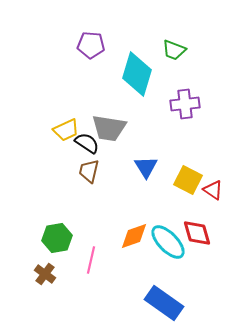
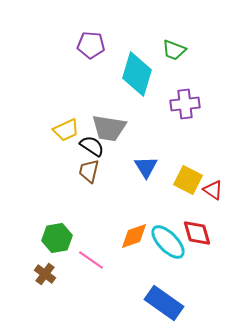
black semicircle: moved 5 px right, 3 px down
pink line: rotated 68 degrees counterclockwise
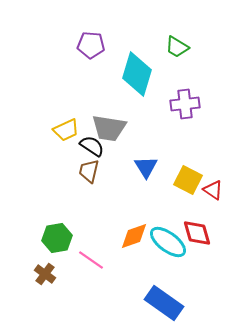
green trapezoid: moved 3 px right, 3 px up; rotated 10 degrees clockwise
cyan ellipse: rotated 9 degrees counterclockwise
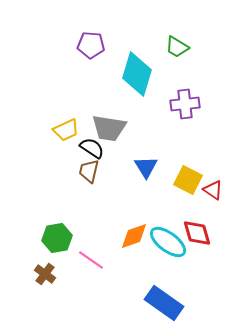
black semicircle: moved 2 px down
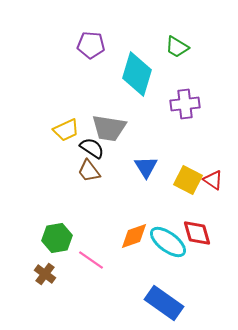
brown trapezoid: rotated 50 degrees counterclockwise
red triangle: moved 10 px up
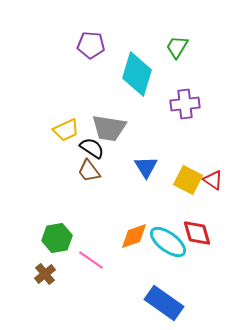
green trapezoid: rotated 90 degrees clockwise
brown cross: rotated 15 degrees clockwise
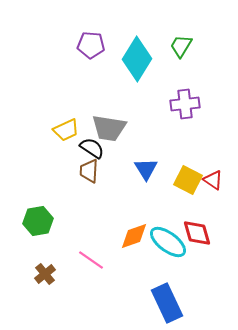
green trapezoid: moved 4 px right, 1 px up
cyan diamond: moved 15 px up; rotated 15 degrees clockwise
blue triangle: moved 2 px down
brown trapezoid: rotated 40 degrees clockwise
green hexagon: moved 19 px left, 17 px up
blue rectangle: moved 3 px right; rotated 30 degrees clockwise
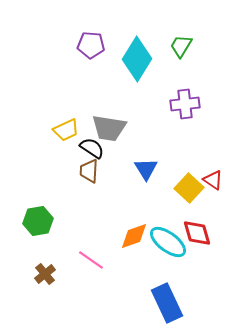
yellow square: moved 1 px right, 8 px down; rotated 16 degrees clockwise
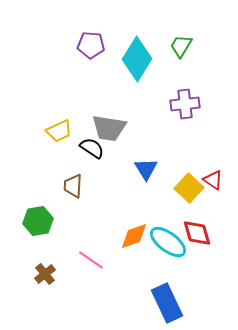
yellow trapezoid: moved 7 px left, 1 px down
brown trapezoid: moved 16 px left, 15 px down
